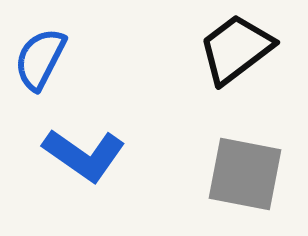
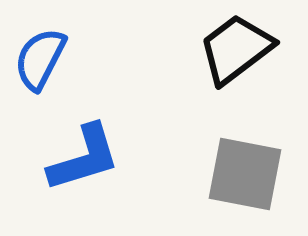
blue L-shape: moved 3 px down; rotated 52 degrees counterclockwise
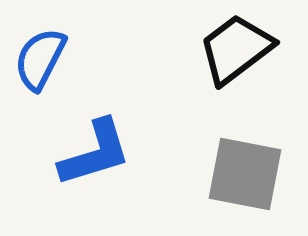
blue L-shape: moved 11 px right, 5 px up
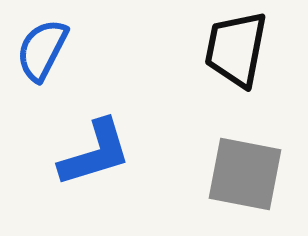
black trapezoid: rotated 42 degrees counterclockwise
blue semicircle: moved 2 px right, 9 px up
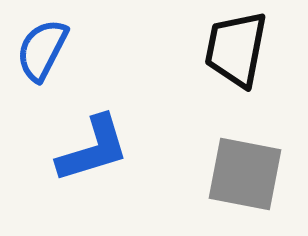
blue L-shape: moved 2 px left, 4 px up
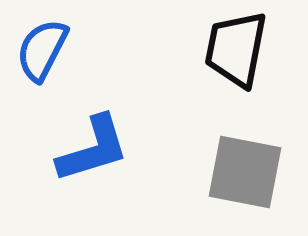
gray square: moved 2 px up
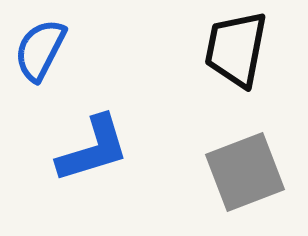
blue semicircle: moved 2 px left
gray square: rotated 32 degrees counterclockwise
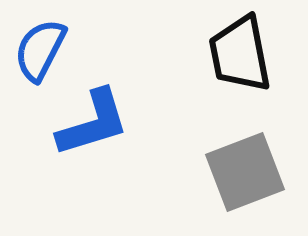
black trapezoid: moved 4 px right, 5 px down; rotated 22 degrees counterclockwise
blue L-shape: moved 26 px up
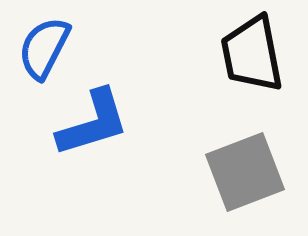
blue semicircle: moved 4 px right, 2 px up
black trapezoid: moved 12 px right
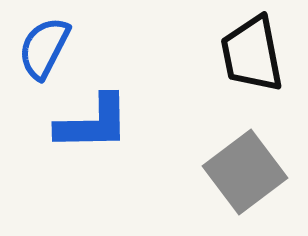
blue L-shape: rotated 16 degrees clockwise
gray square: rotated 16 degrees counterclockwise
